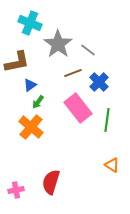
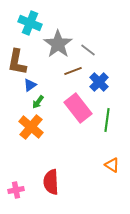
brown L-shape: rotated 112 degrees clockwise
brown line: moved 2 px up
red semicircle: rotated 20 degrees counterclockwise
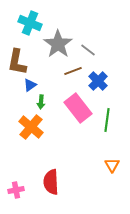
blue cross: moved 1 px left, 1 px up
green arrow: moved 3 px right; rotated 32 degrees counterclockwise
orange triangle: rotated 28 degrees clockwise
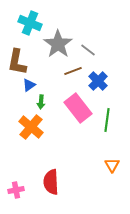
blue triangle: moved 1 px left
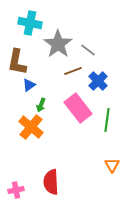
cyan cross: rotated 10 degrees counterclockwise
green arrow: moved 3 px down; rotated 16 degrees clockwise
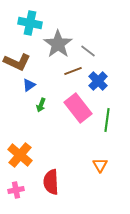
gray line: moved 1 px down
brown L-shape: rotated 76 degrees counterclockwise
orange cross: moved 11 px left, 28 px down
orange triangle: moved 12 px left
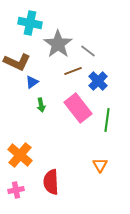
blue triangle: moved 3 px right, 3 px up
green arrow: rotated 32 degrees counterclockwise
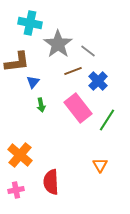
brown L-shape: rotated 32 degrees counterclockwise
blue triangle: moved 1 px right; rotated 16 degrees counterclockwise
green line: rotated 25 degrees clockwise
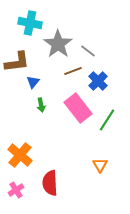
red semicircle: moved 1 px left, 1 px down
pink cross: rotated 21 degrees counterclockwise
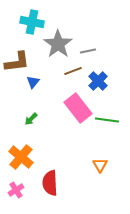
cyan cross: moved 2 px right, 1 px up
gray line: rotated 49 degrees counterclockwise
green arrow: moved 10 px left, 14 px down; rotated 56 degrees clockwise
green line: rotated 65 degrees clockwise
orange cross: moved 1 px right, 2 px down
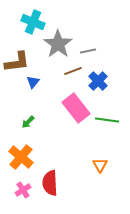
cyan cross: moved 1 px right; rotated 10 degrees clockwise
pink rectangle: moved 2 px left
green arrow: moved 3 px left, 3 px down
pink cross: moved 7 px right
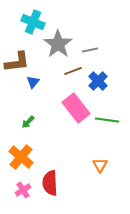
gray line: moved 2 px right, 1 px up
